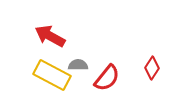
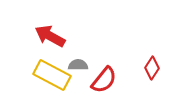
red semicircle: moved 3 px left, 2 px down
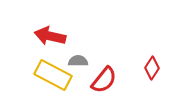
red arrow: rotated 16 degrees counterclockwise
gray semicircle: moved 4 px up
yellow rectangle: moved 1 px right
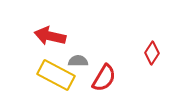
red diamond: moved 15 px up
yellow rectangle: moved 3 px right
red semicircle: moved 2 px up; rotated 8 degrees counterclockwise
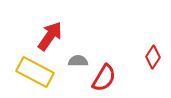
red arrow: rotated 112 degrees clockwise
red diamond: moved 1 px right, 4 px down
yellow rectangle: moved 21 px left, 3 px up
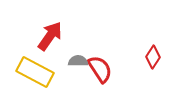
red semicircle: moved 4 px left, 9 px up; rotated 64 degrees counterclockwise
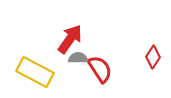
red arrow: moved 20 px right, 3 px down
gray semicircle: moved 3 px up
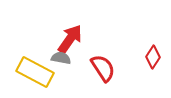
gray semicircle: moved 17 px left; rotated 12 degrees clockwise
red semicircle: moved 3 px right, 1 px up
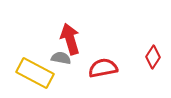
red arrow: rotated 52 degrees counterclockwise
red semicircle: rotated 68 degrees counterclockwise
yellow rectangle: moved 1 px down
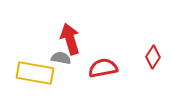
yellow rectangle: rotated 18 degrees counterclockwise
